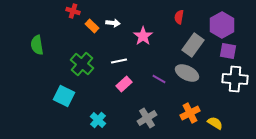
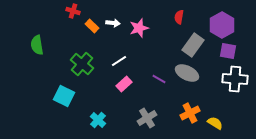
pink star: moved 4 px left, 8 px up; rotated 18 degrees clockwise
white line: rotated 21 degrees counterclockwise
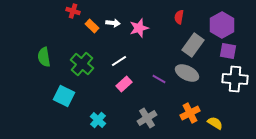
green semicircle: moved 7 px right, 12 px down
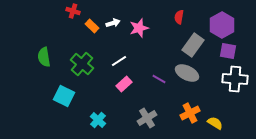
white arrow: rotated 24 degrees counterclockwise
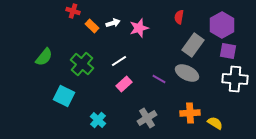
green semicircle: rotated 132 degrees counterclockwise
orange cross: rotated 24 degrees clockwise
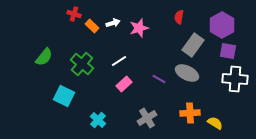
red cross: moved 1 px right, 3 px down
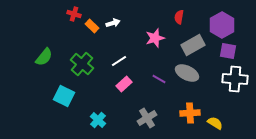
pink star: moved 16 px right, 10 px down
gray rectangle: rotated 25 degrees clockwise
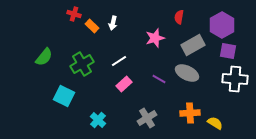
white arrow: rotated 120 degrees clockwise
green cross: rotated 20 degrees clockwise
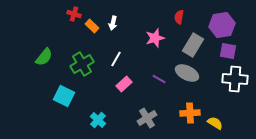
purple hexagon: rotated 20 degrees clockwise
gray rectangle: rotated 30 degrees counterclockwise
white line: moved 3 px left, 2 px up; rotated 28 degrees counterclockwise
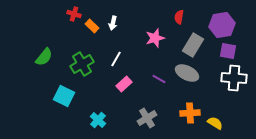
white cross: moved 1 px left, 1 px up
